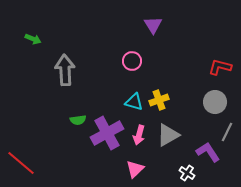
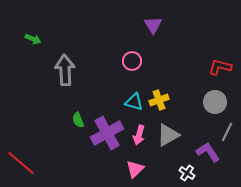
green semicircle: rotated 77 degrees clockwise
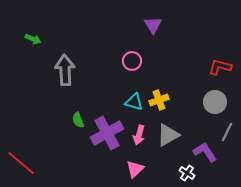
purple L-shape: moved 3 px left
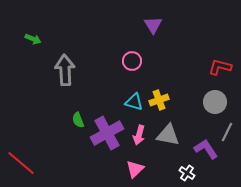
gray triangle: rotated 40 degrees clockwise
purple L-shape: moved 1 px right, 3 px up
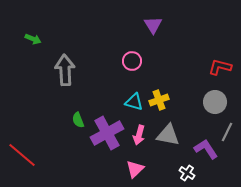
red line: moved 1 px right, 8 px up
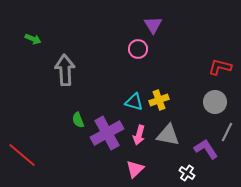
pink circle: moved 6 px right, 12 px up
